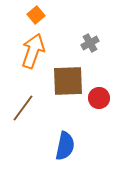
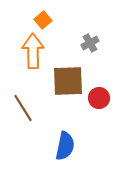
orange square: moved 7 px right, 5 px down
orange arrow: rotated 20 degrees counterclockwise
brown line: rotated 68 degrees counterclockwise
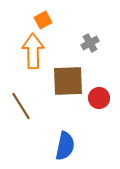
orange square: rotated 12 degrees clockwise
brown line: moved 2 px left, 2 px up
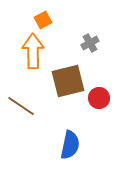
brown square: rotated 12 degrees counterclockwise
brown line: rotated 24 degrees counterclockwise
blue semicircle: moved 5 px right, 1 px up
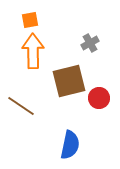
orange square: moved 13 px left; rotated 18 degrees clockwise
brown square: moved 1 px right
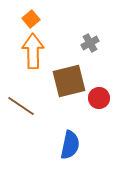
orange square: moved 1 px right, 1 px up; rotated 30 degrees counterclockwise
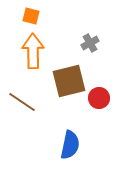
orange square: moved 3 px up; rotated 36 degrees counterclockwise
brown line: moved 1 px right, 4 px up
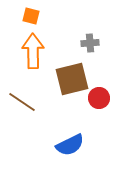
gray cross: rotated 24 degrees clockwise
brown square: moved 3 px right, 2 px up
blue semicircle: rotated 52 degrees clockwise
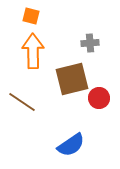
blue semicircle: moved 1 px right; rotated 8 degrees counterclockwise
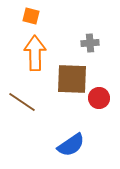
orange arrow: moved 2 px right, 2 px down
brown square: rotated 16 degrees clockwise
